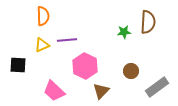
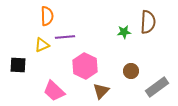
orange semicircle: moved 4 px right
purple line: moved 2 px left, 3 px up
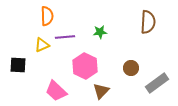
green star: moved 24 px left
brown circle: moved 3 px up
gray rectangle: moved 4 px up
pink trapezoid: moved 2 px right
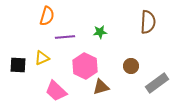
orange semicircle: rotated 18 degrees clockwise
yellow triangle: moved 13 px down
brown circle: moved 2 px up
brown triangle: moved 4 px up; rotated 30 degrees clockwise
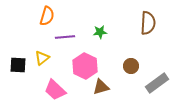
brown semicircle: moved 1 px down
yellow triangle: rotated 14 degrees counterclockwise
pink trapezoid: moved 1 px left, 1 px up
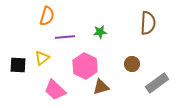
brown circle: moved 1 px right, 2 px up
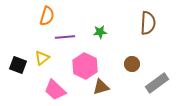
black square: rotated 18 degrees clockwise
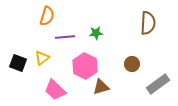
green star: moved 4 px left, 1 px down
black square: moved 2 px up
gray rectangle: moved 1 px right, 1 px down
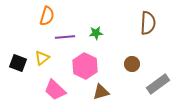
brown triangle: moved 5 px down
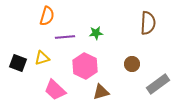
yellow triangle: rotated 21 degrees clockwise
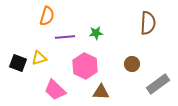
yellow triangle: moved 3 px left
brown triangle: rotated 18 degrees clockwise
